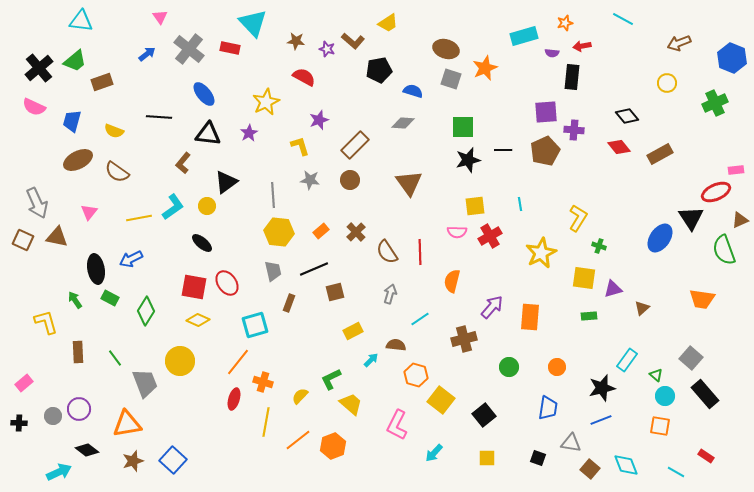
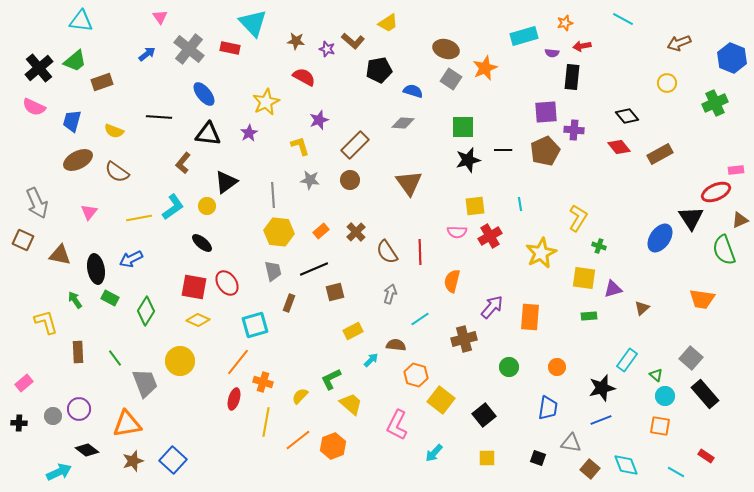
gray square at (451, 79): rotated 15 degrees clockwise
brown triangle at (57, 237): moved 3 px right, 18 px down
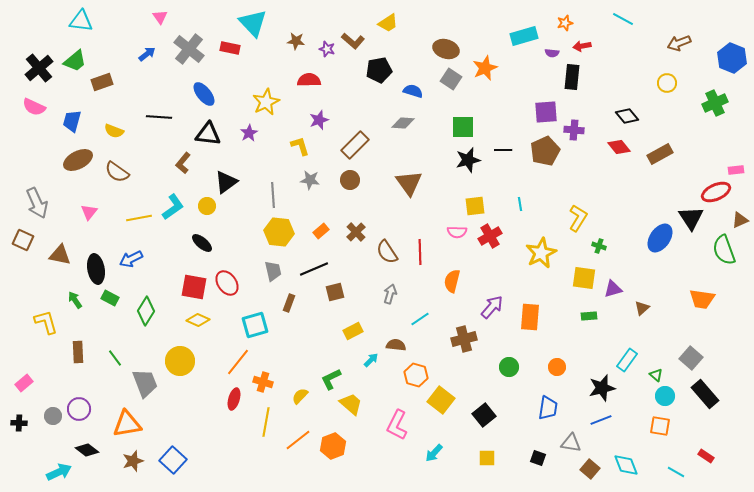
red semicircle at (304, 77): moved 5 px right, 3 px down; rotated 30 degrees counterclockwise
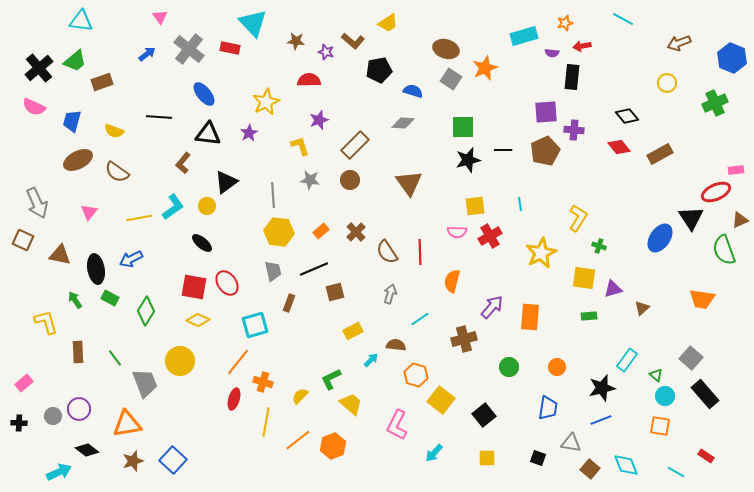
purple star at (327, 49): moved 1 px left, 3 px down
